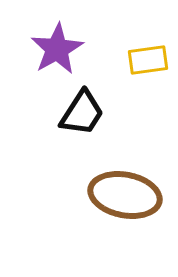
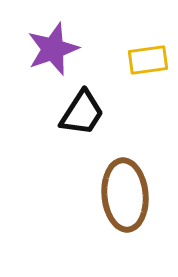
purple star: moved 4 px left; rotated 10 degrees clockwise
brown ellipse: rotated 74 degrees clockwise
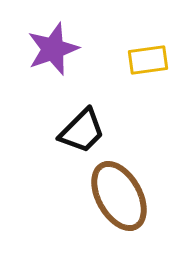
black trapezoid: moved 18 px down; rotated 12 degrees clockwise
brown ellipse: moved 6 px left, 1 px down; rotated 24 degrees counterclockwise
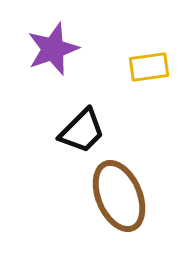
yellow rectangle: moved 1 px right, 7 px down
brown ellipse: rotated 6 degrees clockwise
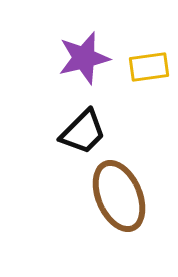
purple star: moved 31 px right, 9 px down; rotated 6 degrees clockwise
black trapezoid: moved 1 px right, 1 px down
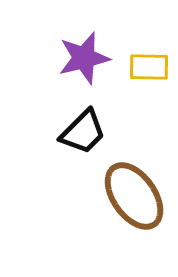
yellow rectangle: rotated 9 degrees clockwise
brown ellipse: moved 15 px right; rotated 12 degrees counterclockwise
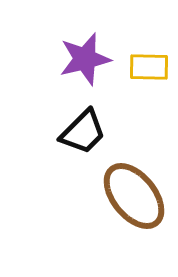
purple star: moved 1 px right, 1 px down
brown ellipse: rotated 4 degrees counterclockwise
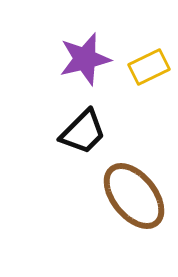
yellow rectangle: rotated 27 degrees counterclockwise
